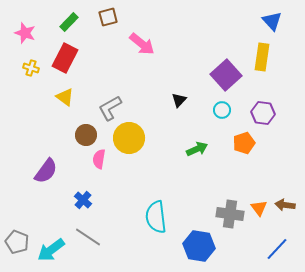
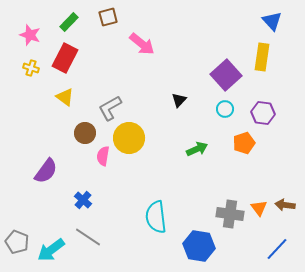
pink star: moved 5 px right, 2 px down
cyan circle: moved 3 px right, 1 px up
brown circle: moved 1 px left, 2 px up
pink semicircle: moved 4 px right, 3 px up
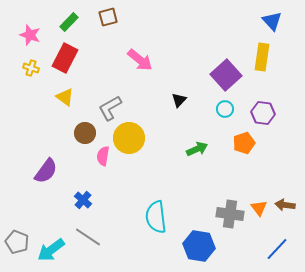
pink arrow: moved 2 px left, 16 px down
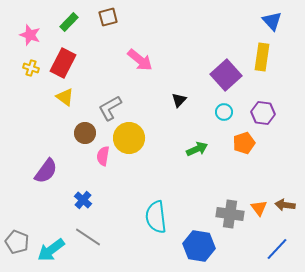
red rectangle: moved 2 px left, 5 px down
cyan circle: moved 1 px left, 3 px down
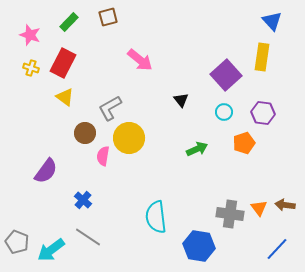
black triangle: moved 2 px right; rotated 21 degrees counterclockwise
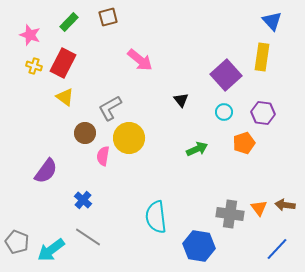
yellow cross: moved 3 px right, 2 px up
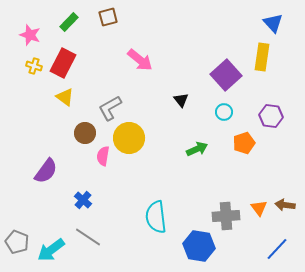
blue triangle: moved 1 px right, 2 px down
purple hexagon: moved 8 px right, 3 px down
gray cross: moved 4 px left, 2 px down; rotated 12 degrees counterclockwise
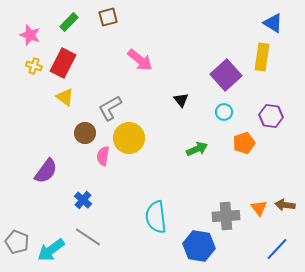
blue triangle: rotated 15 degrees counterclockwise
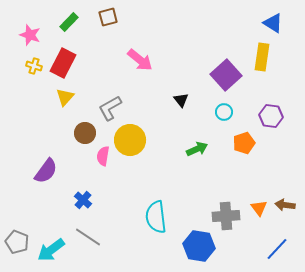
yellow triangle: rotated 36 degrees clockwise
yellow circle: moved 1 px right, 2 px down
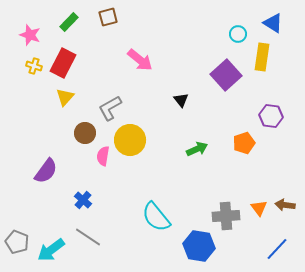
cyan circle: moved 14 px right, 78 px up
cyan semicircle: rotated 32 degrees counterclockwise
